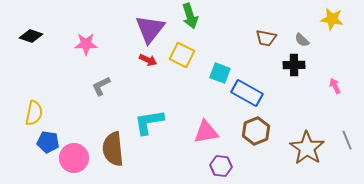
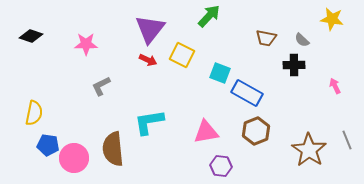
green arrow: moved 19 px right; rotated 120 degrees counterclockwise
blue pentagon: moved 3 px down
brown star: moved 2 px right, 2 px down
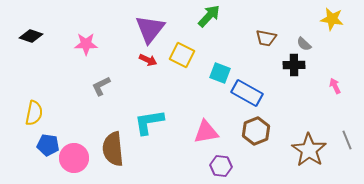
gray semicircle: moved 2 px right, 4 px down
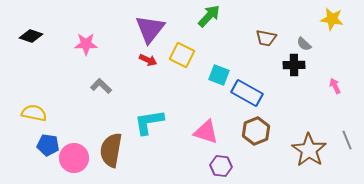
cyan square: moved 1 px left, 2 px down
gray L-shape: rotated 70 degrees clockwise
yellow semicircle: rotated 90 degrees counterclockwise
pink triangle: rotated 28 degrees clockwise
brown semicircle: moved 2 px left, 1 px down; rotated 16 degrees clockwise
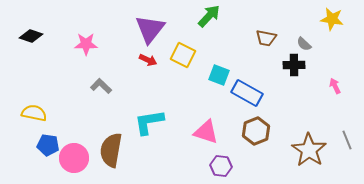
yellow square: moved 1 px right
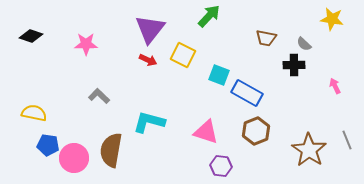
gray L-shape: moved 2 px left, 10 px down
cyan L-shape: rotated 24 degrees clockwise
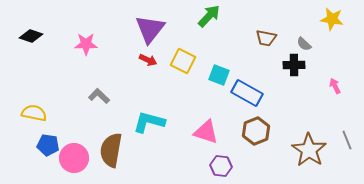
yellow square: moved 6 px down
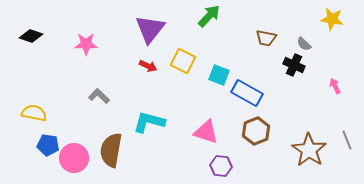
red arrow: moved 6 px down
black cross: rotated 25 degrees clockwise
